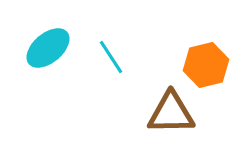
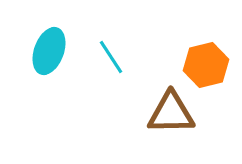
cyan ellipse: moved 1 px right, 3 px down; rotated 30 degrees counterclockwise
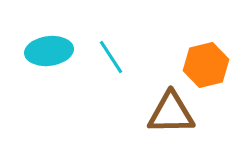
cyan ellipse: rotated 63 degrees clockwise
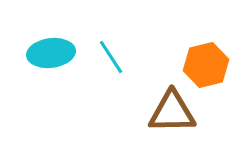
cyan ellipse: moved 2 px right, 2 px down
brown triangle: moved 1 px right, 1 px up
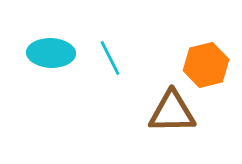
cyan ellipse: rotated 9 degrees clockwise
cyan line: moved 1 px left, 1 px down; rotated 6 degrees clockwise
